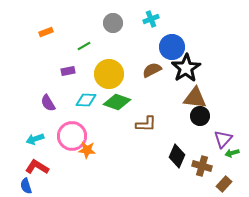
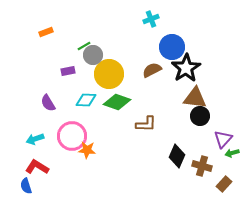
gray circle: moved 20 px left, 32 px down
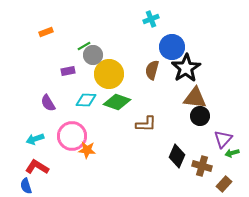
brown semicircle: rotated 48 degrees counterclockwise
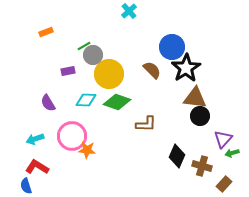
cyan cross: moved 22 px left, 8 px up; rotated 21 degrees counterclockwise
brown semicircle: rotated 120 degrees clockwise
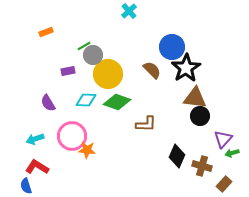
yellow circle: moved 1 px left
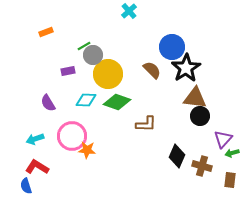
brown rectangle: moved 6 px right, 4 px up; rotated 35 degrees counterclockwise
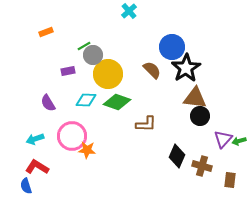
green arrow: moved 7 px right, 12 px up
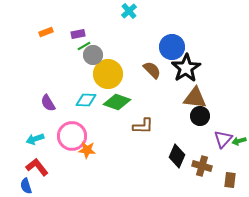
purple rectangle: moved 10 px right, 37 px up
brown L-shape: moved 3 px left, 2 px down
red L-shape: rotated 20 degrees clockwise
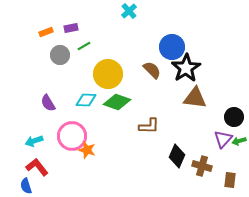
purple rectangle: moved 7 px left, 6 px up
gray circle: moved 33 px left
black circle: moved 34 px right, 1 px down
brown L-shape: moved 6 px right
cyan arrow: moved 1 px left, 2 px down
orange star: rotated 12 degrees clockwise
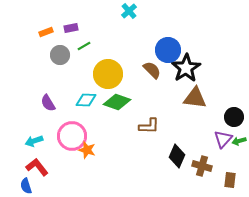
blue circle: moved 4 px left, 3 px down
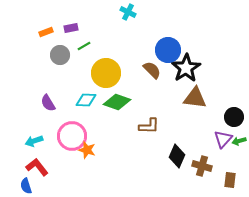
cyan cross: moved 1 px left, 1 px down; rotated 21 degrees counterclockwise
yellow circle: moved 2 px left, 1 px up
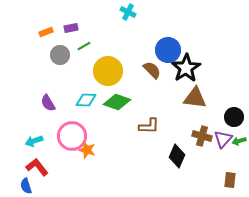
yellow circle: moved 2 px right, 2 px up
brown cross: moved 30 px up
